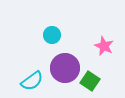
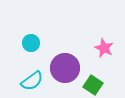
cyan circle: moved 21 px left, 8 px down
pink star: moved 2 px down
green square: moved 3 px right, 4 px down
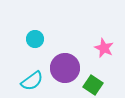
cyan circle: moved 4 px right, 4 px up
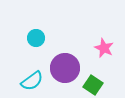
cyan circle: moved 1 px right, 1 px up
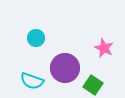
cyan semicircle: rotated 55 degrees clockwise
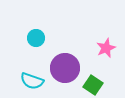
pink star: moved 2 px right; rotated 24 degrees clockwise
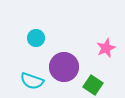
purple circle: moved 1 px left, 1 px up
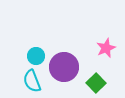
cyan circle: moved 18 px down
cyan semicircle: rotated 50 degrees clockwise
green square: moved 3 px right, 2 px up; rotated 12 degrees clockwise
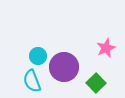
cyan circle: moved 2 px right
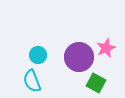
cyan circle: moved 1 px up
purple circle: moved 15 px right, 10 px up
green square: rotated 18 degrees counterclockwise
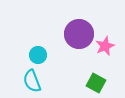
pink star: moved 1 px left, 2 px up
purple circle: moved 23 px up
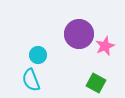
cyan semicircle: moved 1 px left, 1 px up
